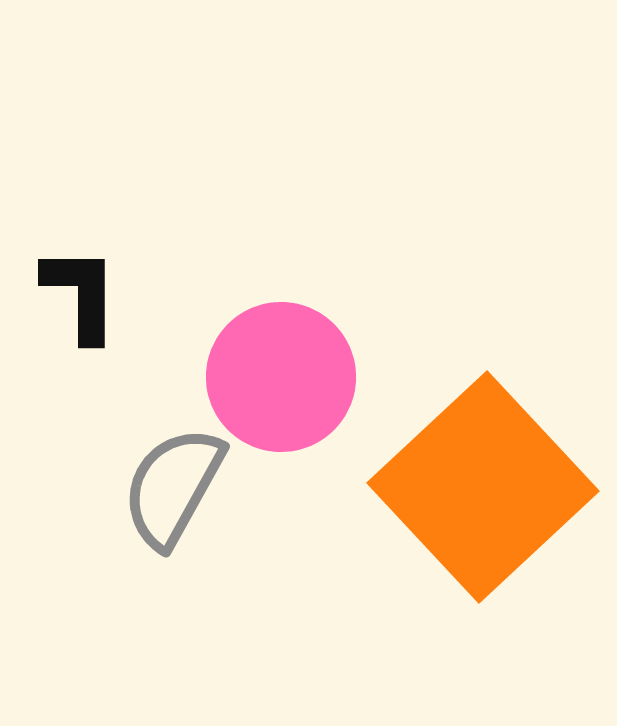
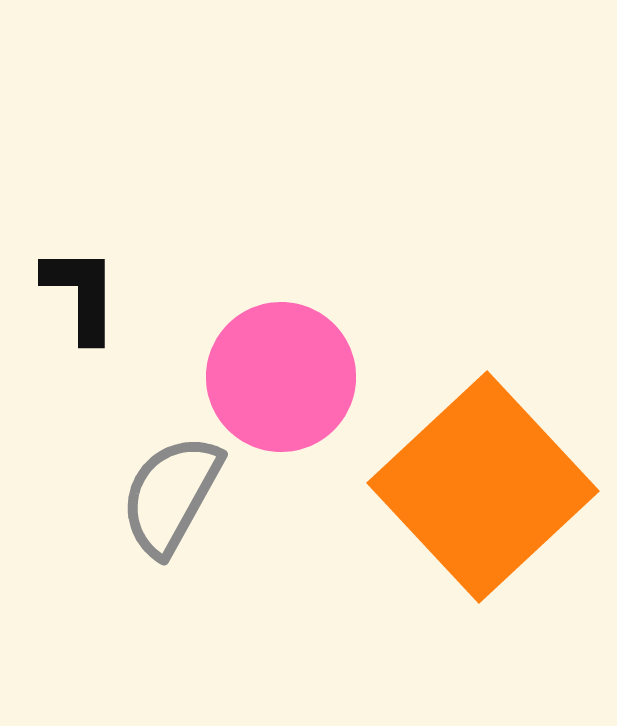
gray semicircle: moved 2 px left, 8 px down
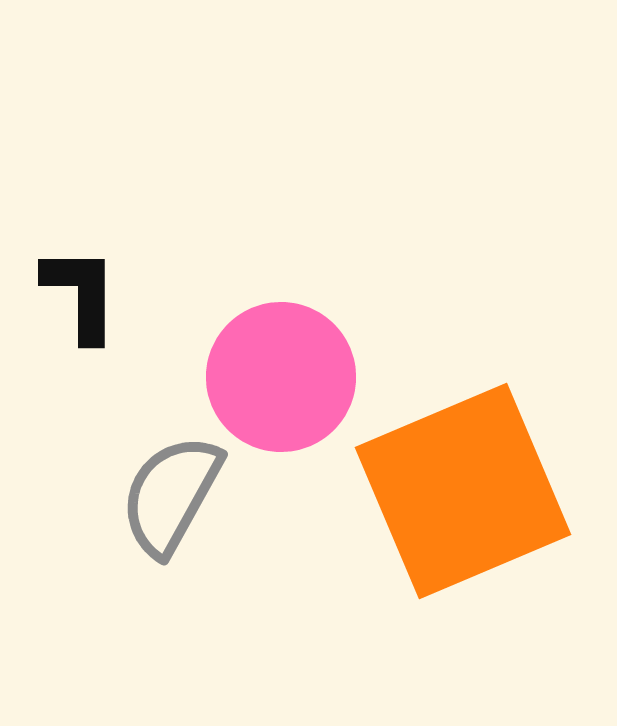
orange square: moved 20 px left, 4 px down; rotated 20 degrees clockwise
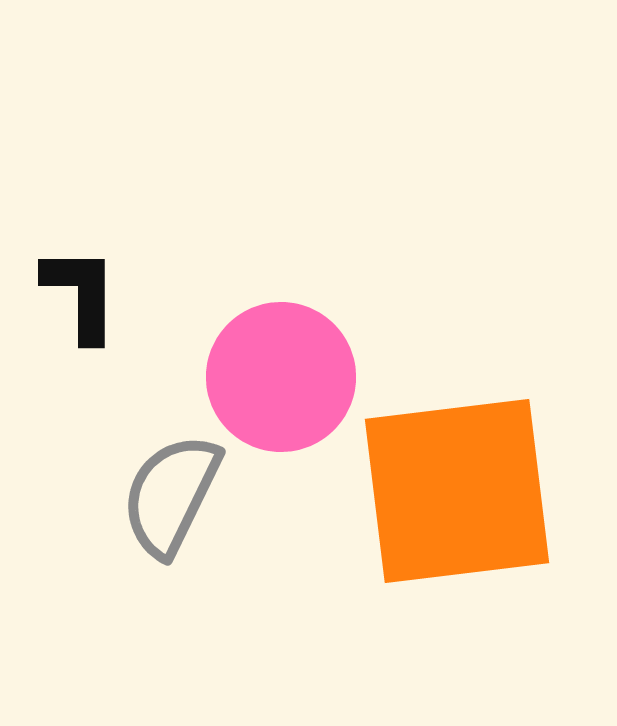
orange square: moved 6 px left; rotated 16 degrees clockwise
gray semicircle: rotated 3 degrees counterclockwise
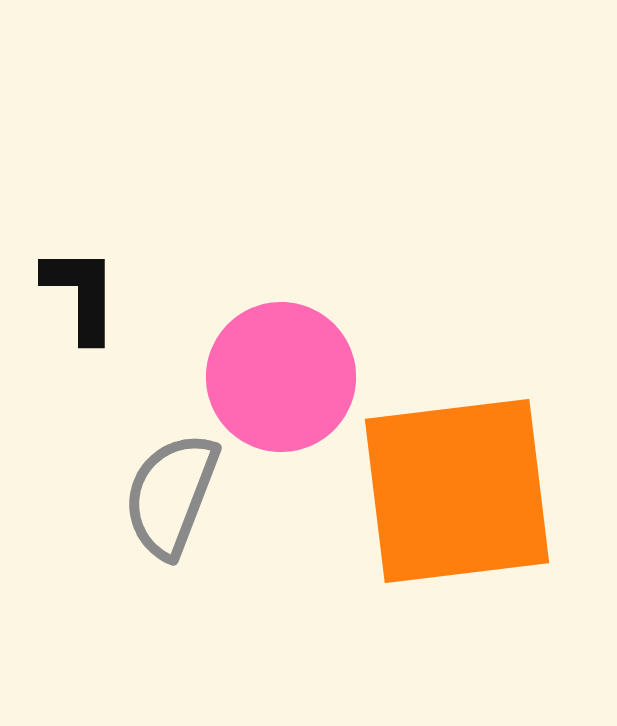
gray semicircle: rotated 5 degrees counterclockwise
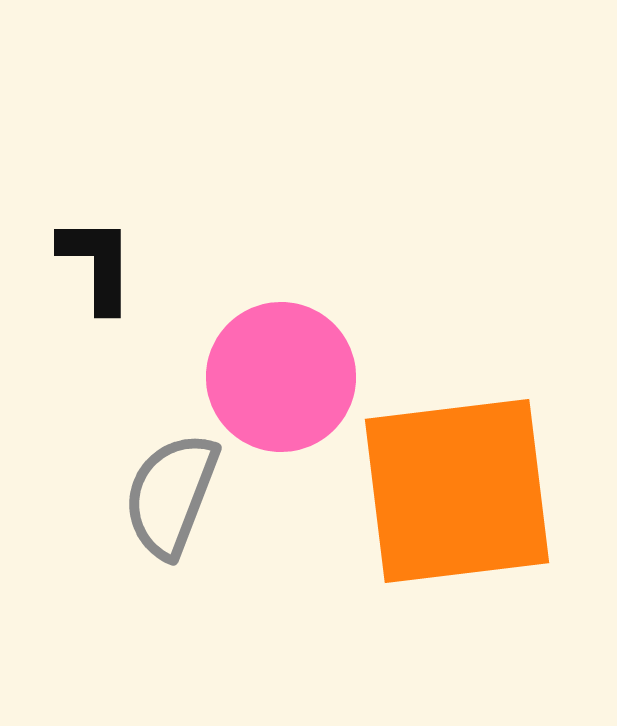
black L-shape: moved 16 px right, 30 px up
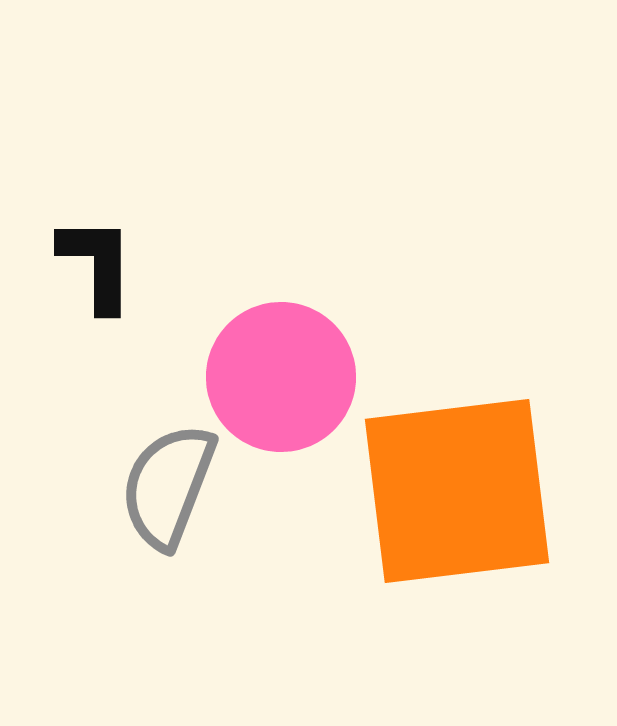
gray semicircle: moved 3 px left, 9 px up
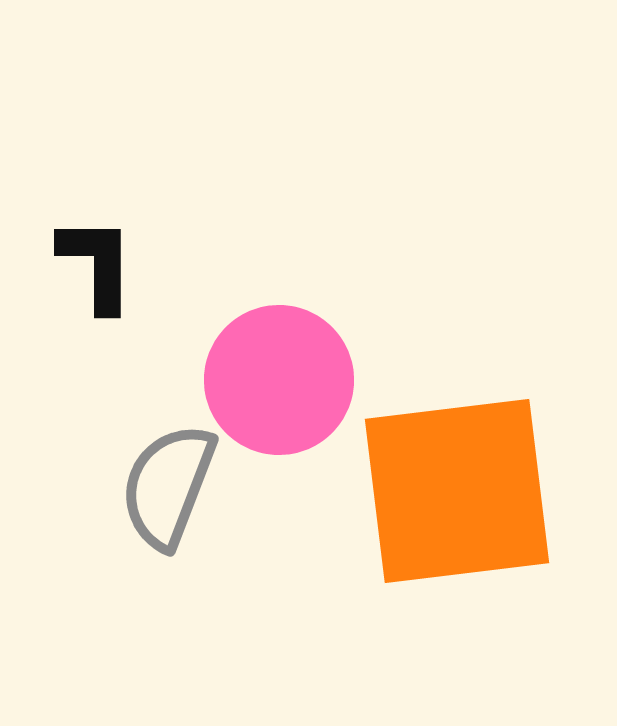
pink circle: moved 2 px left, 3 px down
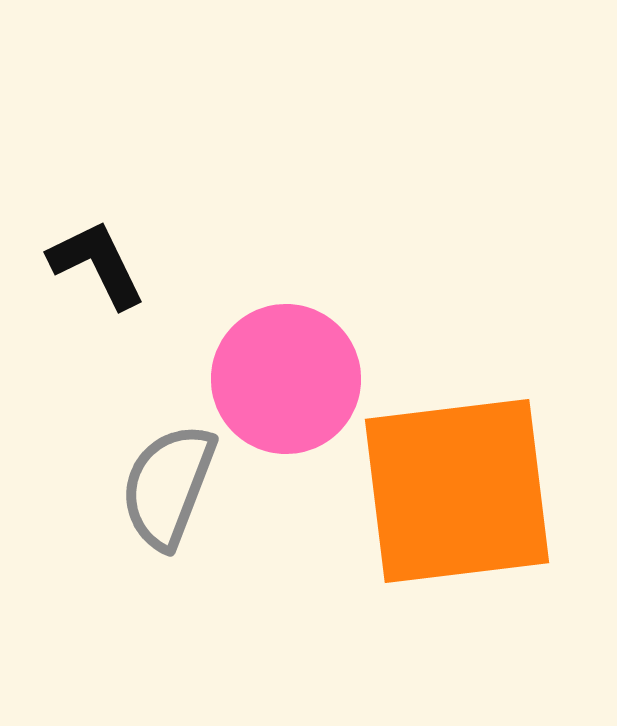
black L-shape: rotated 26 degrees counterclockwise
pink circle: moved 7 px right, 1 px up
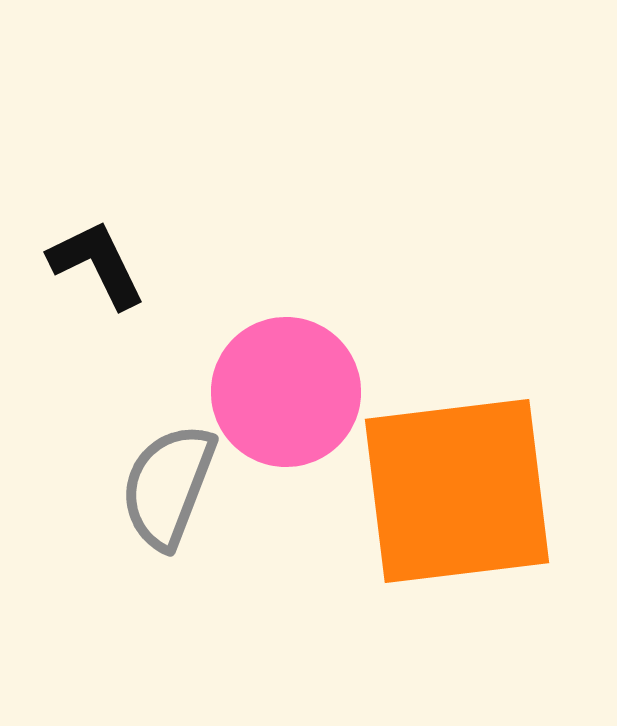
pink circle: moved 13 px down
